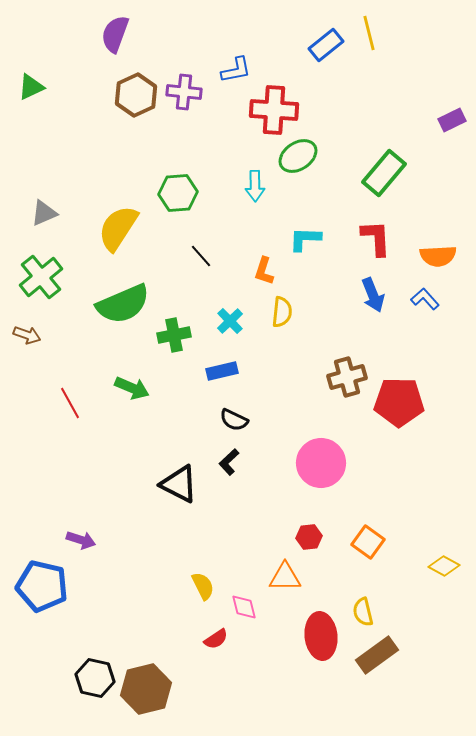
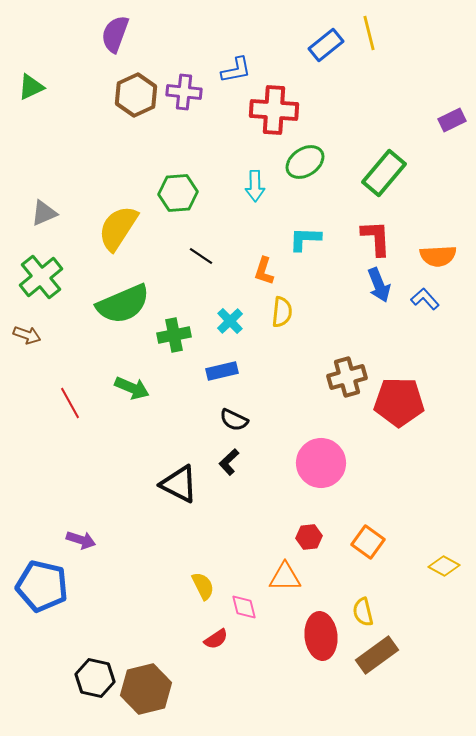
green ellipse at (298, 156): moved 7 px right, 6 px down
black line at (201, 256): rotated 15 degrees counterclockwise
blue arrow at (373, 295): moved 6 px right, 10 px up
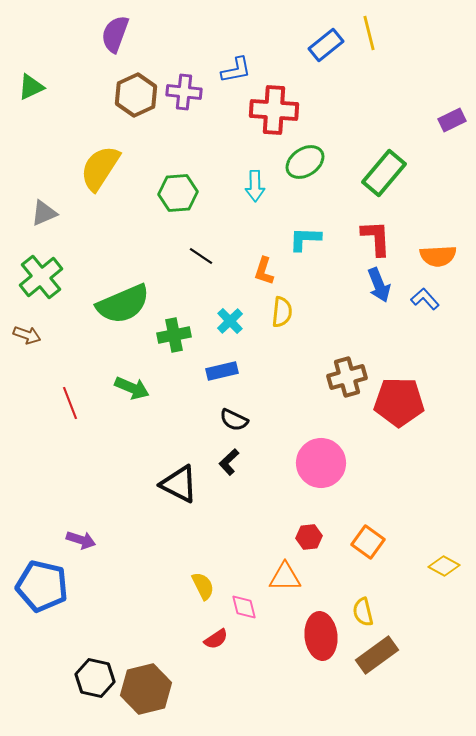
yellow semicircle at (118, 228): moved 18 px left, 60 px up
red line at (70, 403): rotated 8 degrees clockwise
